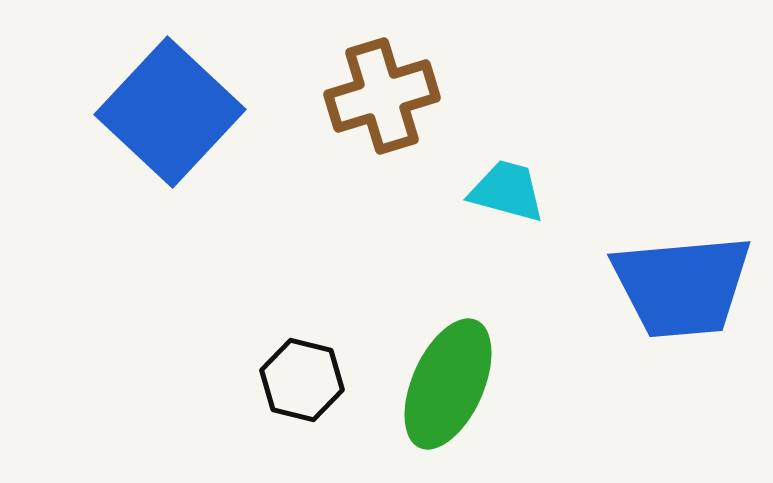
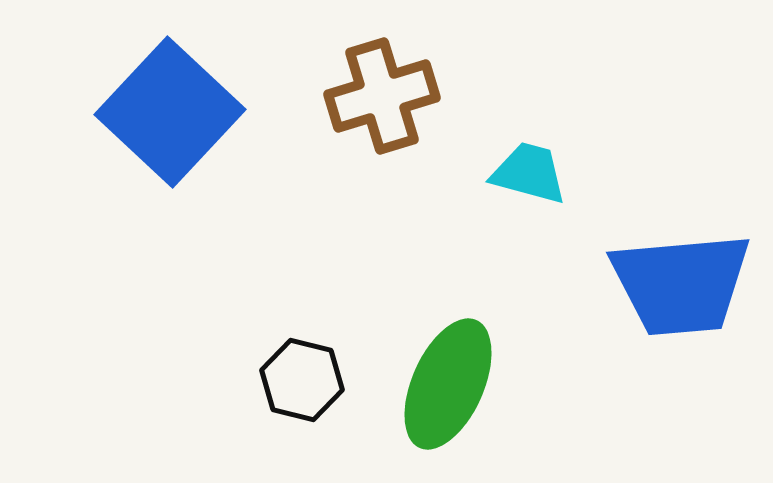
cyan trapezoid: moved 22 px right, 18 px up
blue trapezoid: moved 1 px left, 2 px up
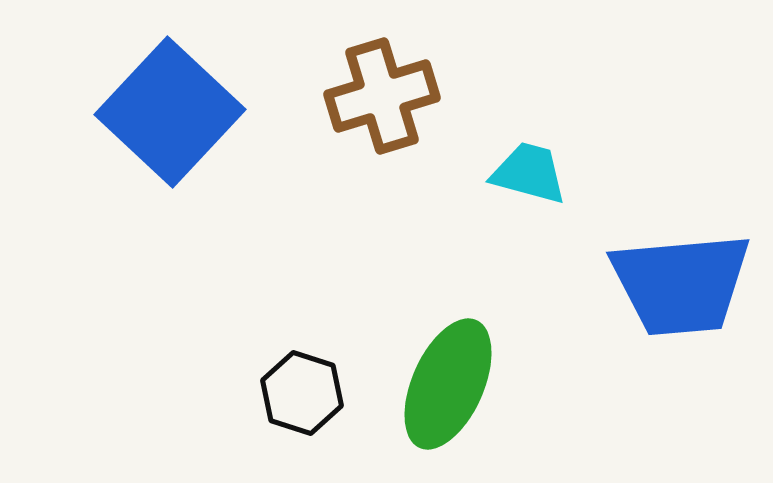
black hexagon: moved 13 px down; rotated 4 degrees clockwise
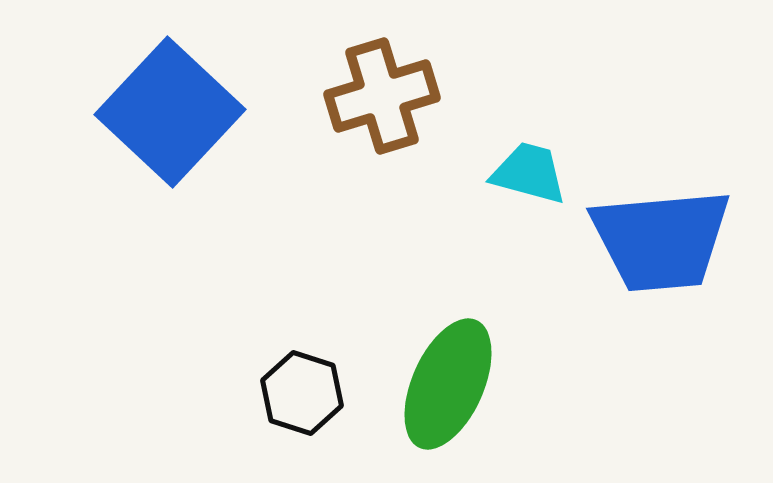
blue trapezoid: moved 20 px left, 44 px up
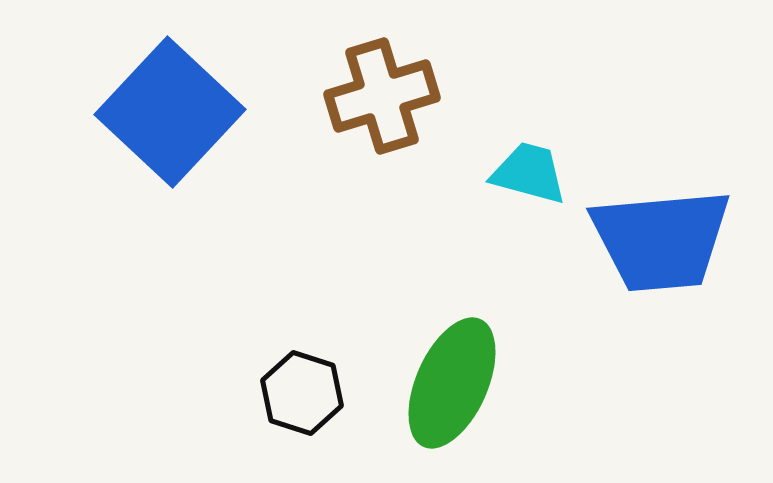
green ellipse: moved 4 px right, 1 px up
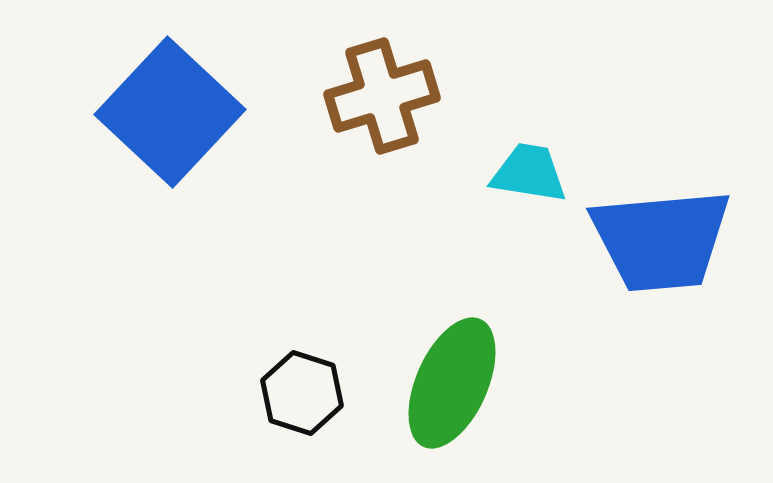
cyan trapezoid: rotated 6 degrees counterclockwise
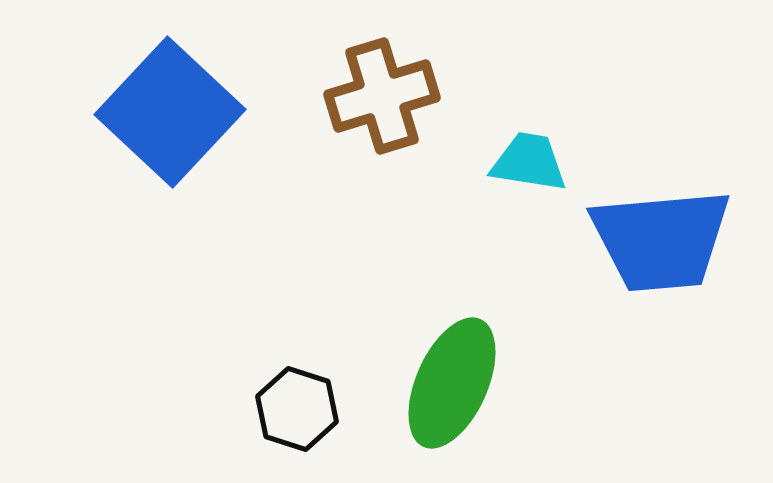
cyan trapezoid: moved 11 px up
black hexagon: moved 5 px left, 16 px down
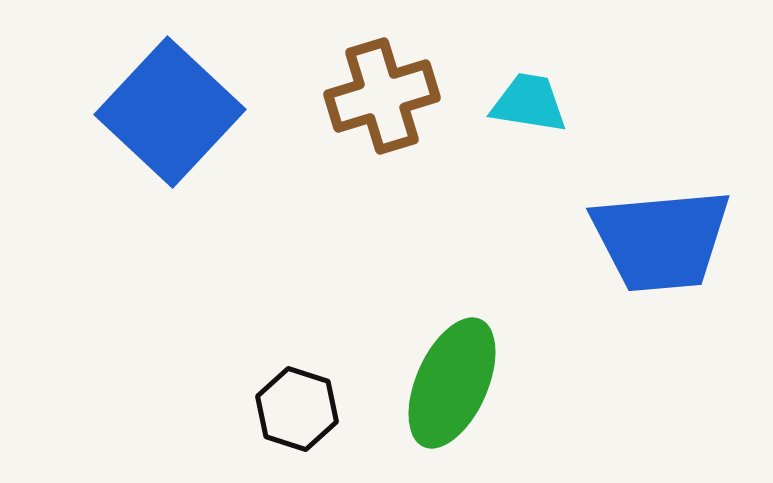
cyan trapezoid: moved 59 px up
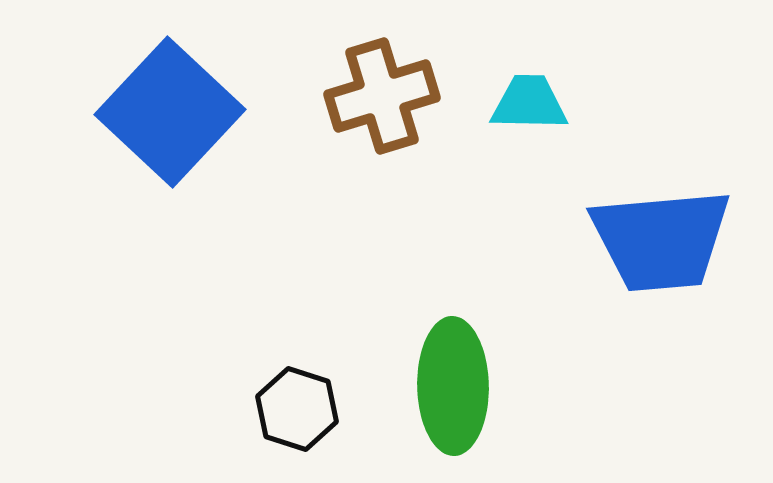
cyan trapezoid: rotated 8 degrees counterclockwise
green ellipse: moved 1 px right, 3 px down; rotated 25 degrees counterclockwise
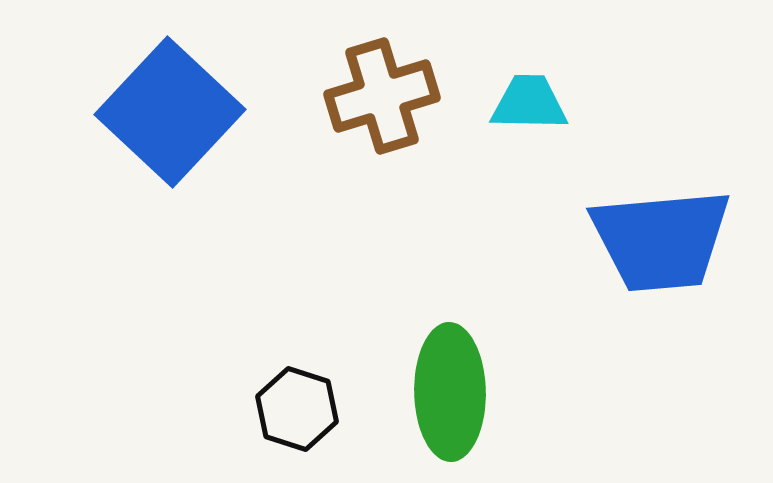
green ellipse: moved 3 px left, 6 px down
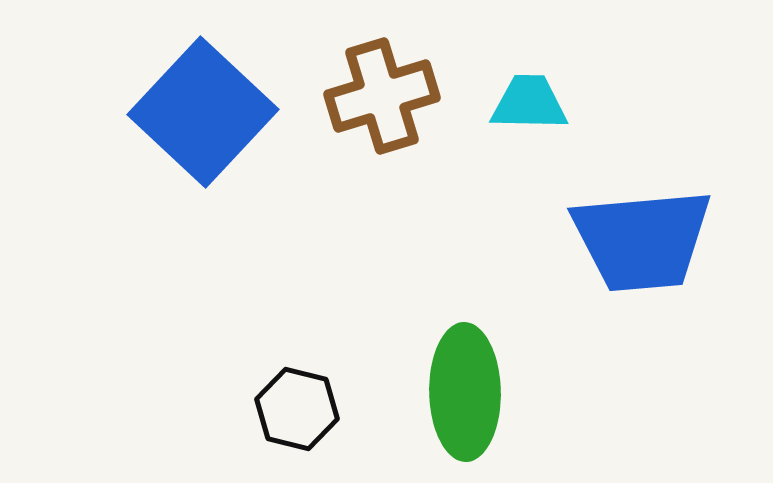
blue square: moved 33 px right
blue trapezoid: moved 19 px left
green ellipse: moved 15 px right
black hexagon: rotated 4 degrees counterclockwise
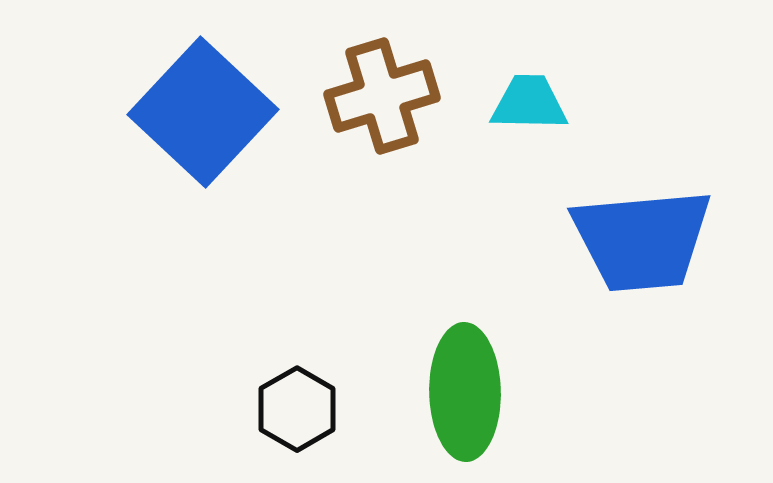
black hexagon: rotated 16 degrees clockwise
